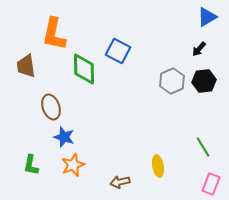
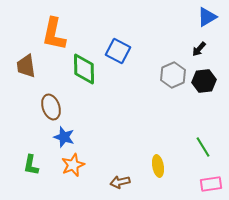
gray hexagon: moved 1 px right, 6 px up
pink rectangle: rotated 60 degrees clockwise
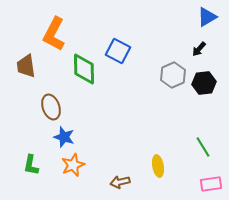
orange L-shape: rotated 16 degrees clockwise
black hexagon: moved 2 px down
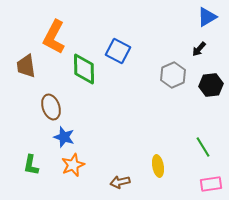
orange L-shape: moved 3 px down
black hexagon: moved 7 px right, 2 px down
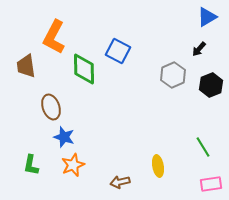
black hexagon: rotated 15 degrees counterclockwise
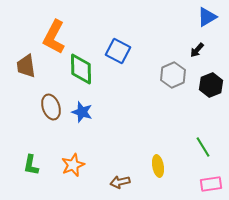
black arrow: moved 2 px left, 1 px down
green diamond: moved 3 px left
blue star: moved 18 px right, 25 px up
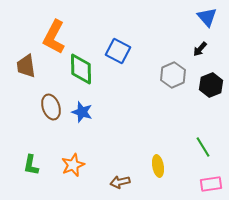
blue triangle: rotated 40 degrees counterclockwise
black arrow: moved 3 px right, 1 px up
